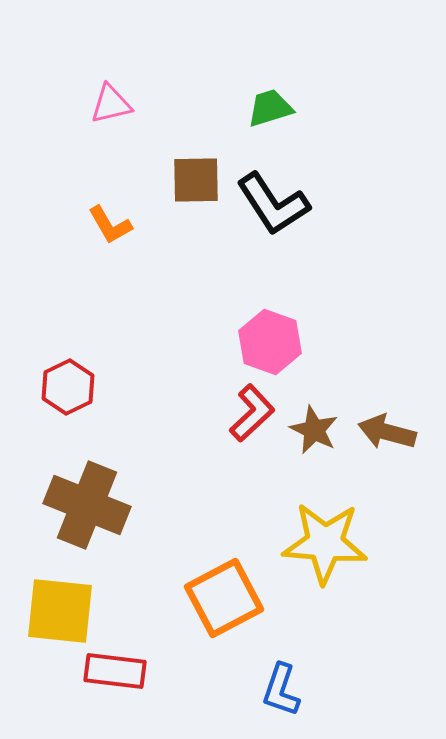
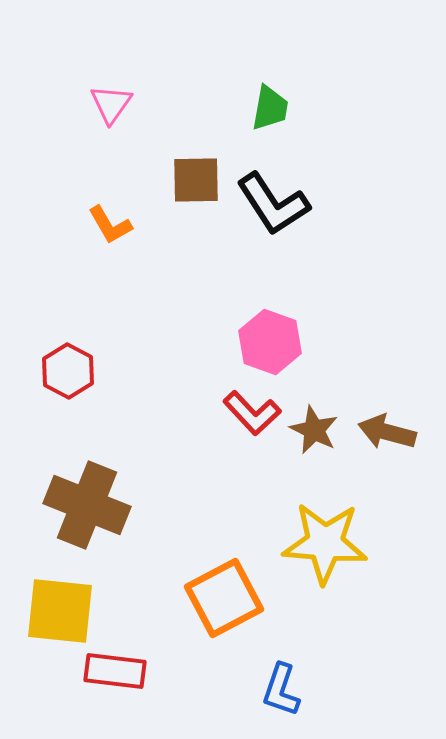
pink triangle: rotated 42 degrees counterclockwise
green trapezoid: rotated 117 degrees clockwise
red hexagon: moved 16 px up; rotated 6 degrees counterclockwise
red L-shape: rotated 90 degrees clockwise
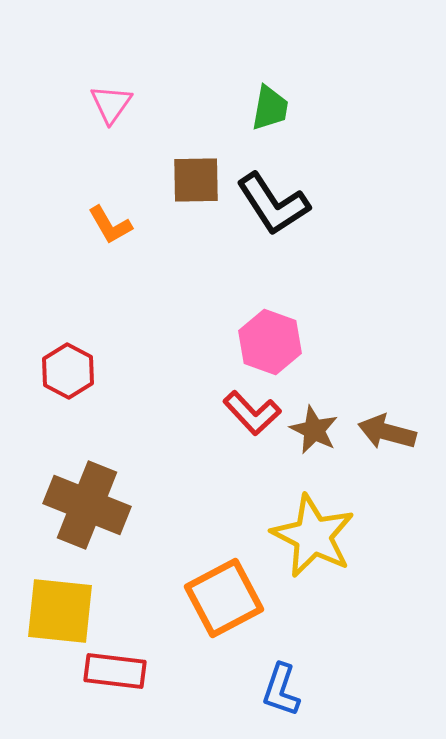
yellow star: moved 12 px left, 7 px up; rotated 22 degrees clockwise
